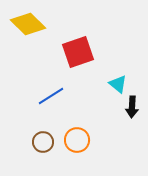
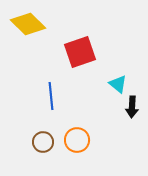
red square: moved 2 px right
blue line: rotated 64 degrees counterclockwise
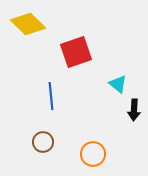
red square: moved 4 px left
black arrow: moved 2 px right, 3 px down
orange circle: moved 16 px right, 14 px down
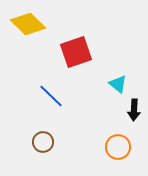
blue line: rotated 40 degrees counterclockwise
orange circle: moved 25 px right, 7 px up
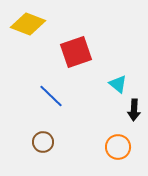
yellow diamond: rotated 24 degrees counterclockwise
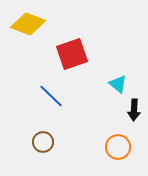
red square: moved 4 px left, 2 px down
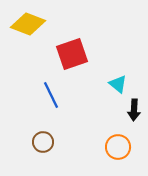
blue line: moved 1 px up; rotated 20 degrees clockwise
